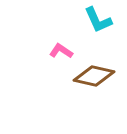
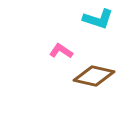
cyan L-shape: moved 1 px up; rotated 48 degrees counterclockwise
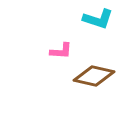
pink L-shape: rotated 150 degrees clockwise
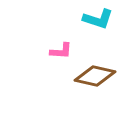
brown diamond: moved 1 px right
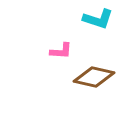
brown diamond: moved 1 px left, 1 px down
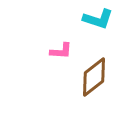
brown diamond: rotated 51 degrees counterclockwise
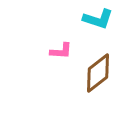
brown diamond: moved 4 px right, 4 px up
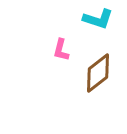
pink L-shape: moved 1 px up; rotated 100 degrees clockwise
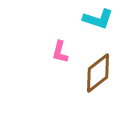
pink L-shape: moved 1 px left, 2 px down
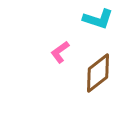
pink L-shape: rotated 40 degrees clockwise
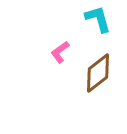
cyan L-shape: rotated 124 degrees counterclockwise
